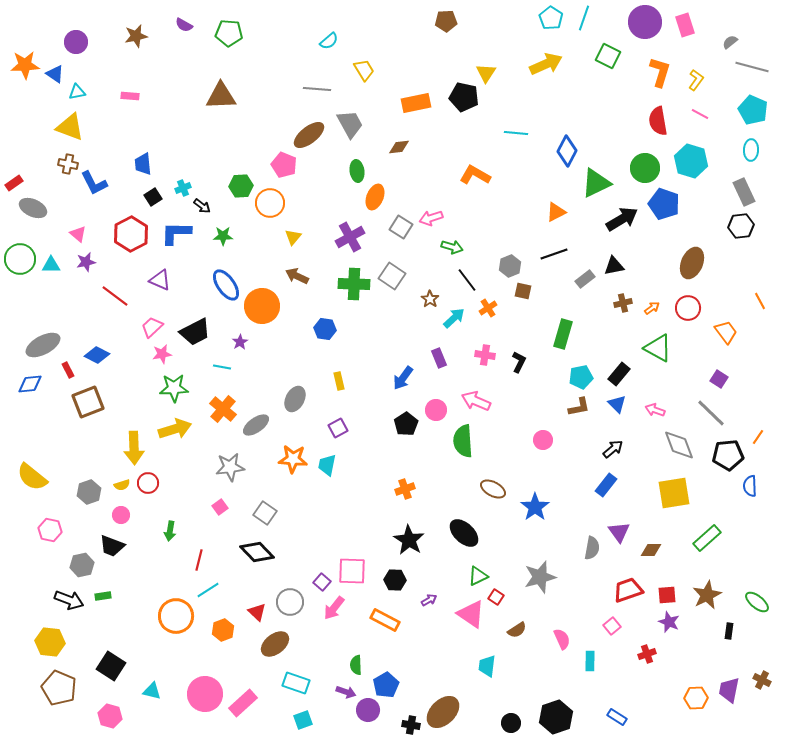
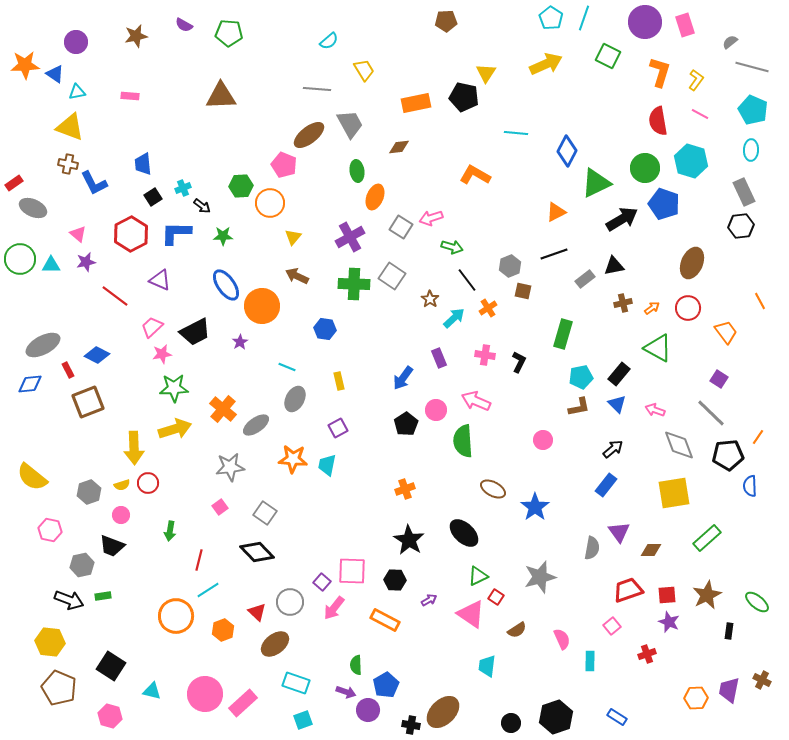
cyan line at (222, 367): moved 65 px right; rotated 12 degrees clockwise
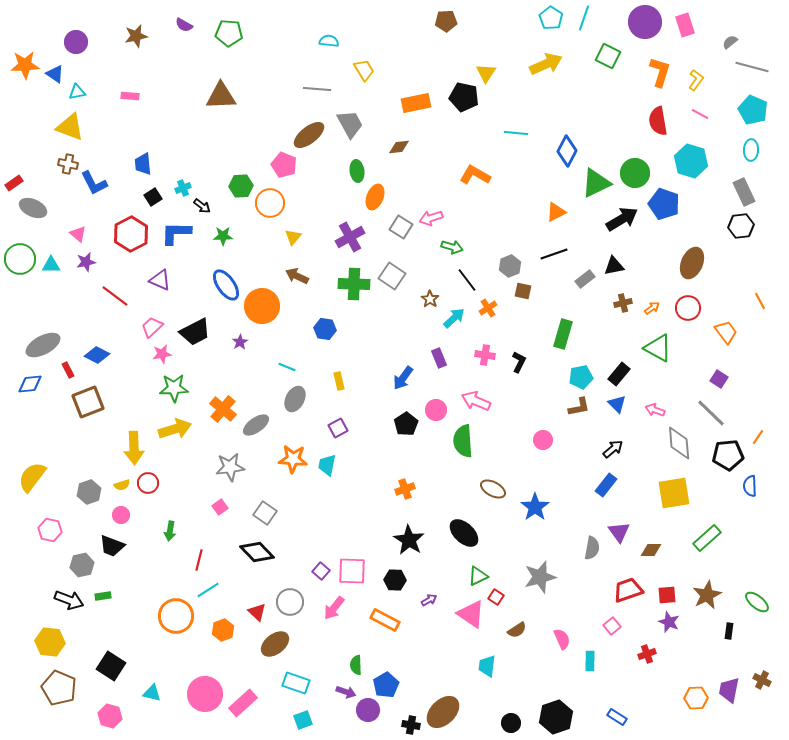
cyan semicircle at (329, 41): rotated 132 degrees counterclockwise
green circle at (645, 168): moved 10 px left, 5 px down
gray diamond at (679, 445): moved 2 px up; rotated 16 degrees clockwise
yellow semicircle at (32, 477): rotated 88 degrees clockwise
purple square at (322, 582): moved 1 px left, 11 px up
cyan triangle at (152, 691): moved 2 px down
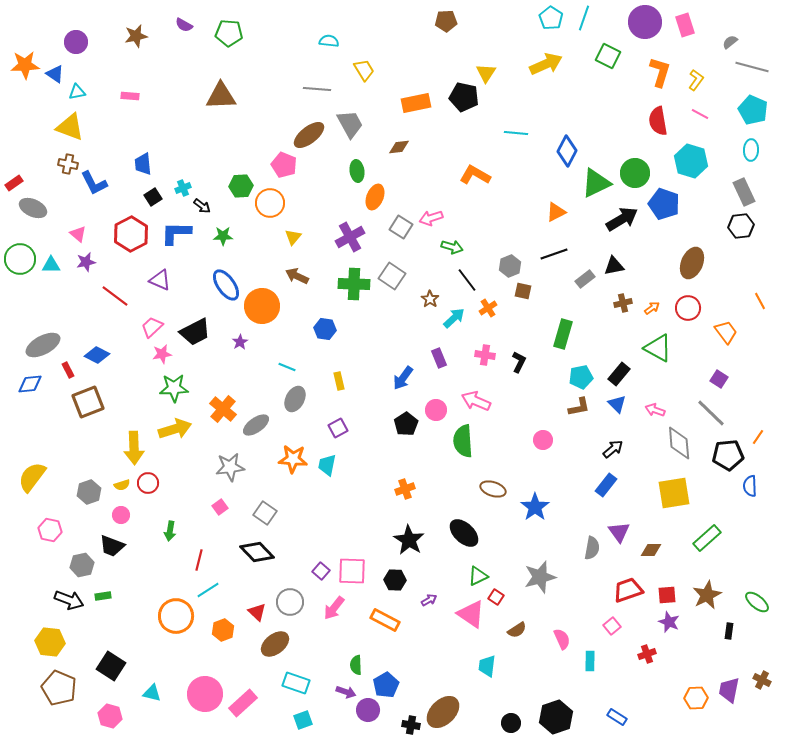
brown ellipse at (493, 489): rotated 10 degrees counterclockwise
